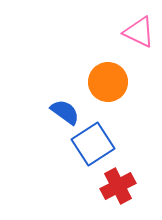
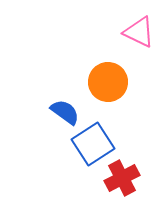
red cross: moved 4 px right, 8 px up
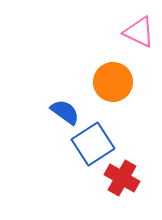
orange circle: moved 5 px right
red cross: rotated 32 degrees counterclockwise
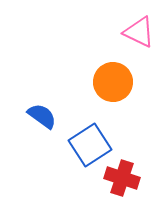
blue semicircle: moved 23 px left, 4 px down
blue square: moved 3 px left, 1 px down
red cross: rotated 12 degrees counterclockwise
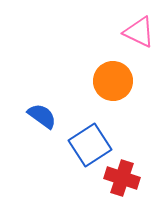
orange circle: moved 1 px up
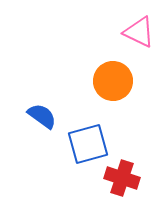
blue square: moved 2 px left, 1 px up; rotated 18 degrees clockwise
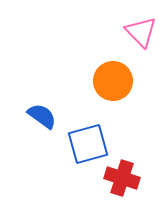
pink triangle: moved 2 px right; rotated 20 degrees clockwise
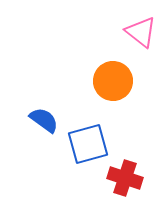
pink triangle: rotated 8 degrees counterclockwise
blue semicircle: moved 2 px right, 4 px down
red cross: moved 3 px right
